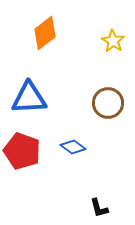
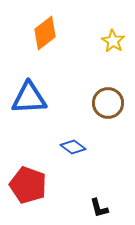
red pentagon: moved 6 px right, 34 px down
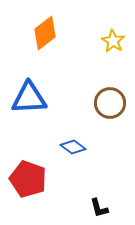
brown circle: moved 2 px right
red pentagon: moved 6 px up
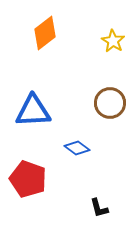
blue triangle: moved 4 px right, 13 px down
blue diamond: moved 4 px right, 1 px down
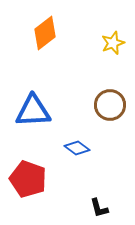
yellow star: moved 2 px down; rotated 20 degrees clockwise
brown circle: moved 2 px down
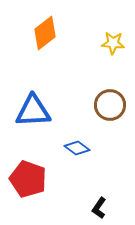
yellow star: rotated 25 degrees clockwise
black L-shape: rotated 50 degrees clockwise
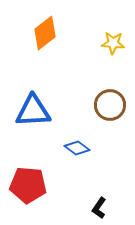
red pentagon: moved 6 px down; rotated 15 degrees counterclockwise
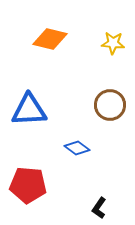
orange diamond: moved 5 px right, 6 px down; rotated 52 degrees clockwise
blue triangle: moved 4 px left, 1 px up
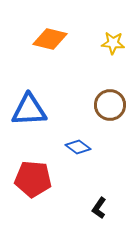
blue diamond: moved 1 px right, 1 px up
red pentagon: moved 5 px right, 6 px up
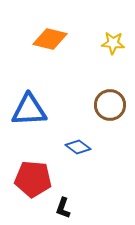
black L-shape: moved 36 px left; rotated 15 degrees counterclockwise
